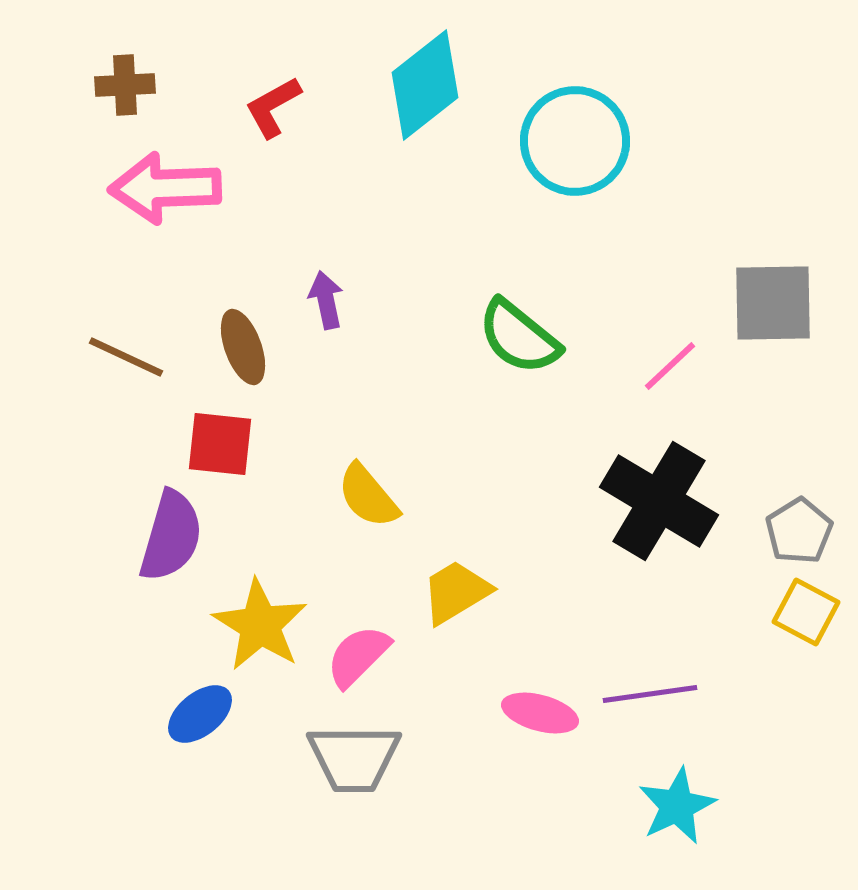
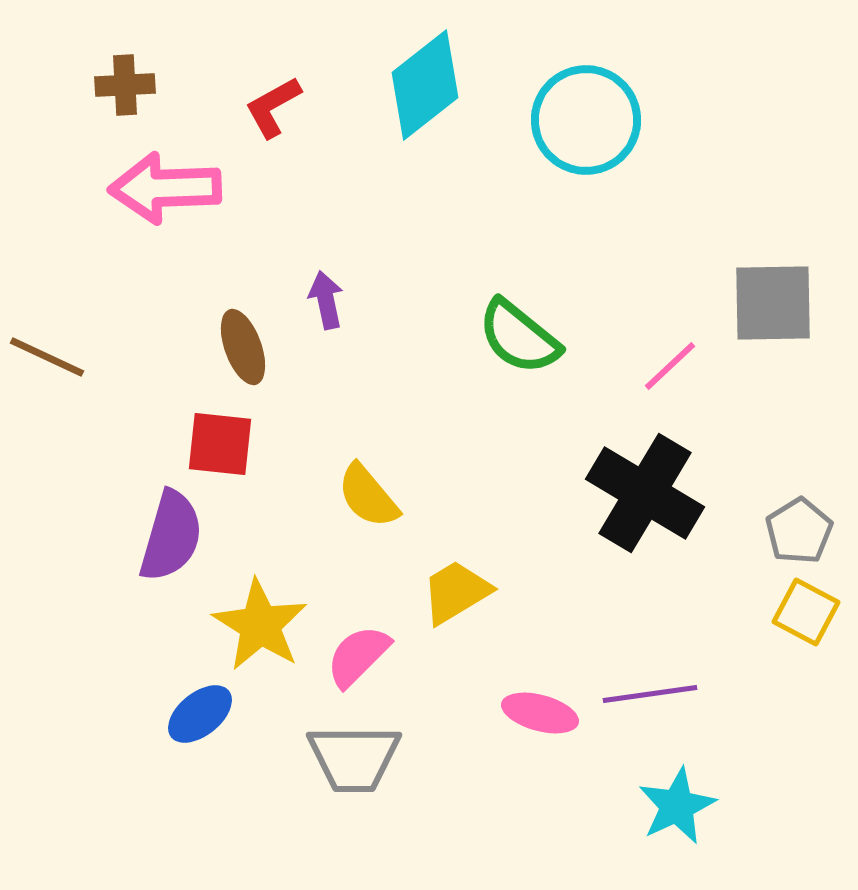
cyan circle: moved 11 px right, 21 px up
brown line: moved 79 px left
black cross: moved 14 px left, 8 px up
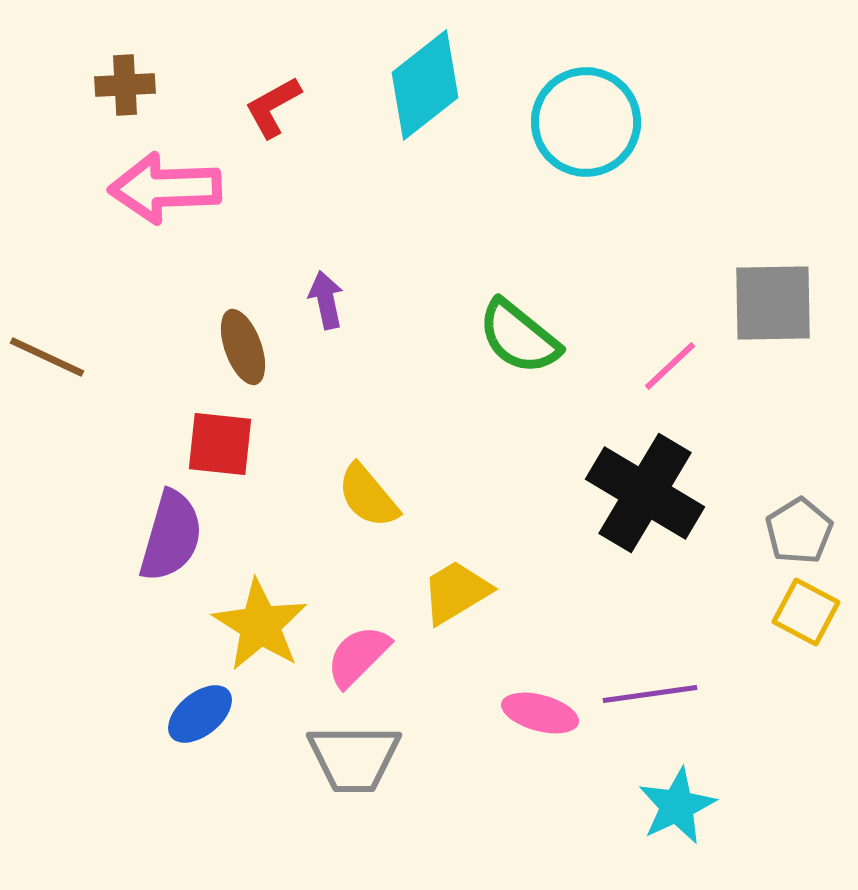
cyan circle: moved 2 px down
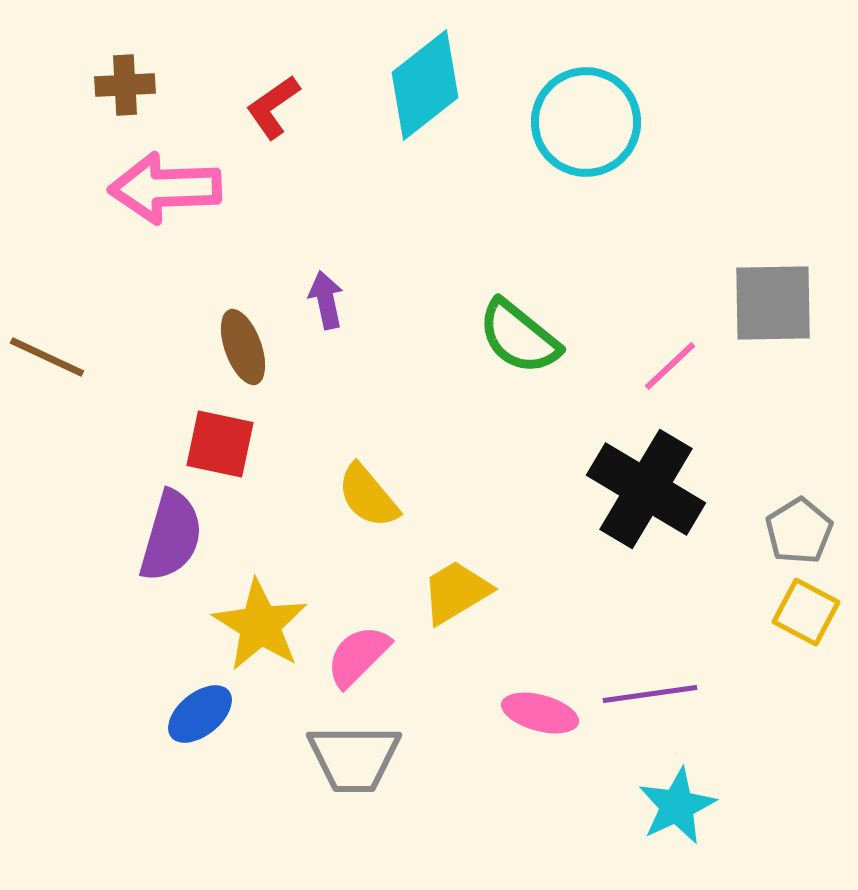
red L-shape: rotated 6 degrees counterclockwise
red square: rotated 6 degrees clockwise
black cross: moved 1 px right, 4 px up
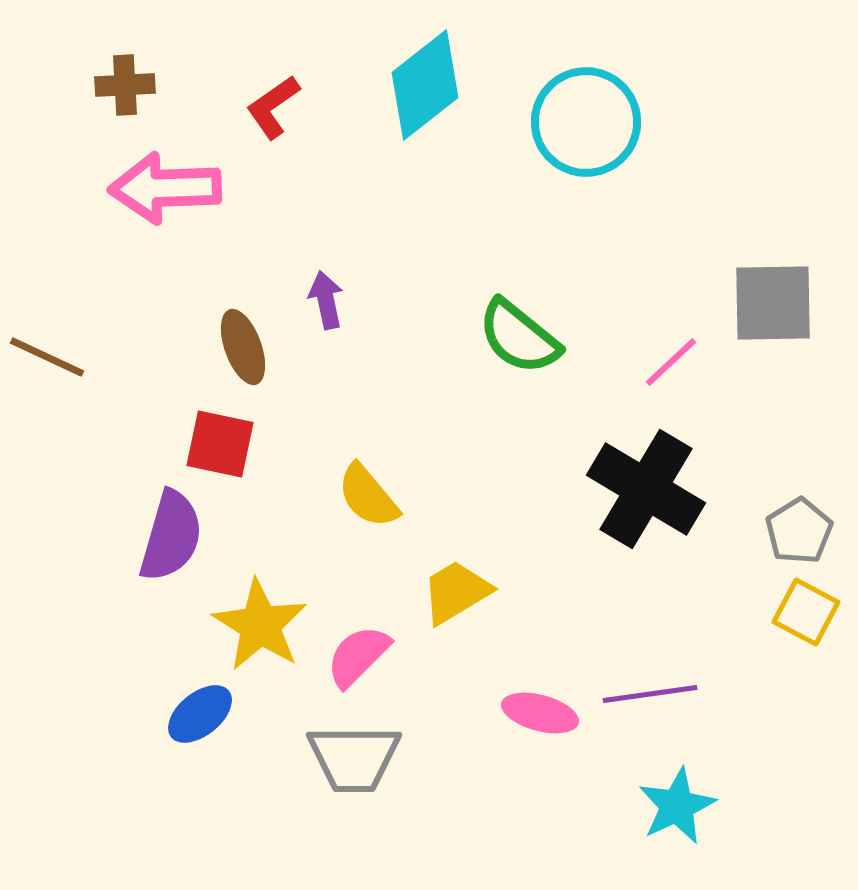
pink line: moved 1 px right, 4 px up
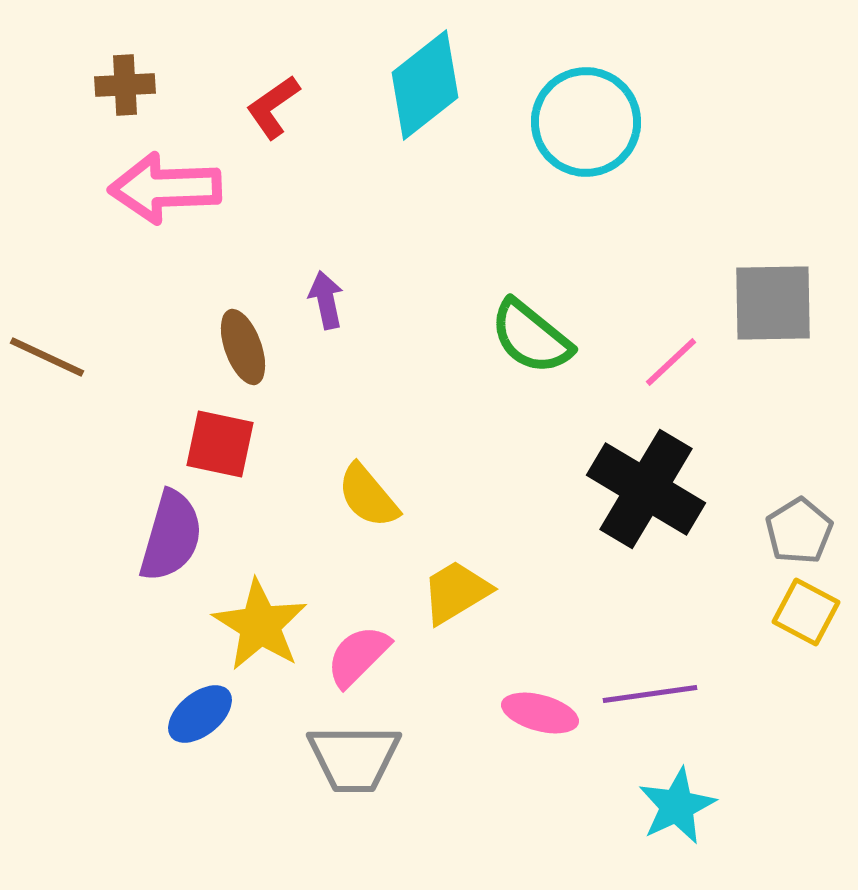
green semicircle: moved 12 px right
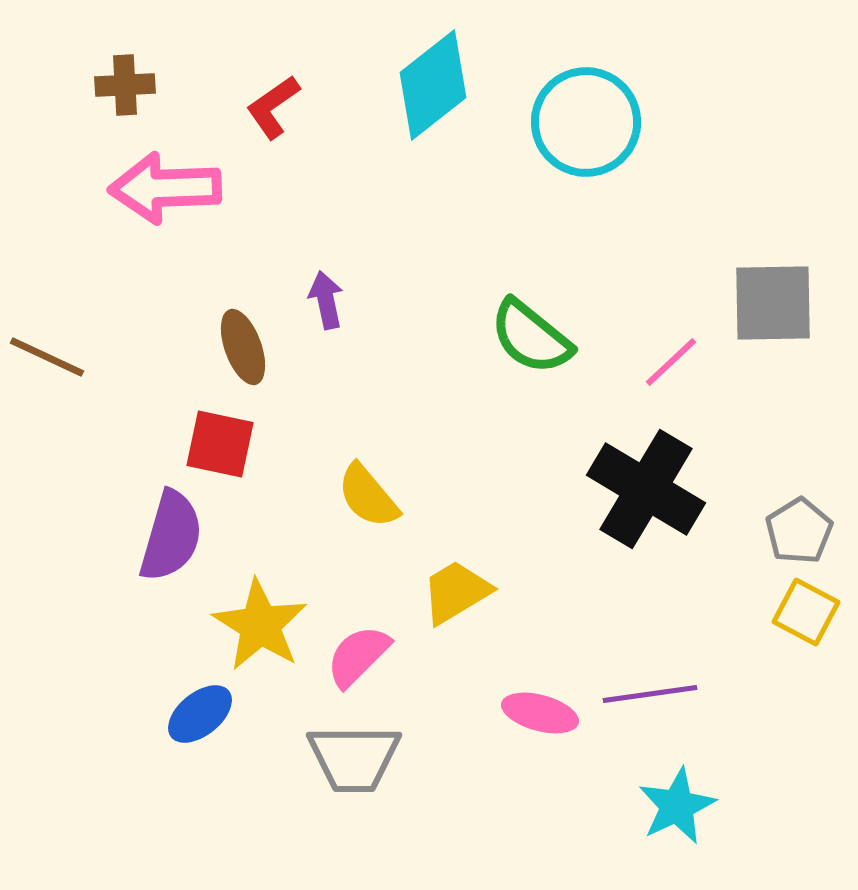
cyan diamond: moved 8 px right
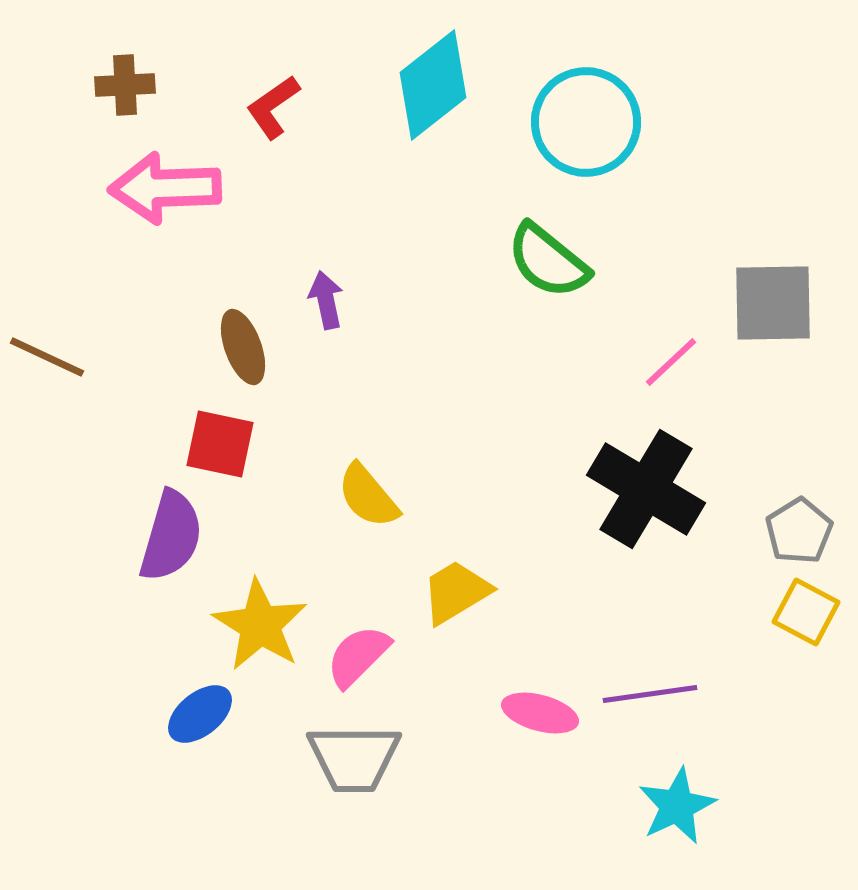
green semicircle: moved 17 px right, 76 px up
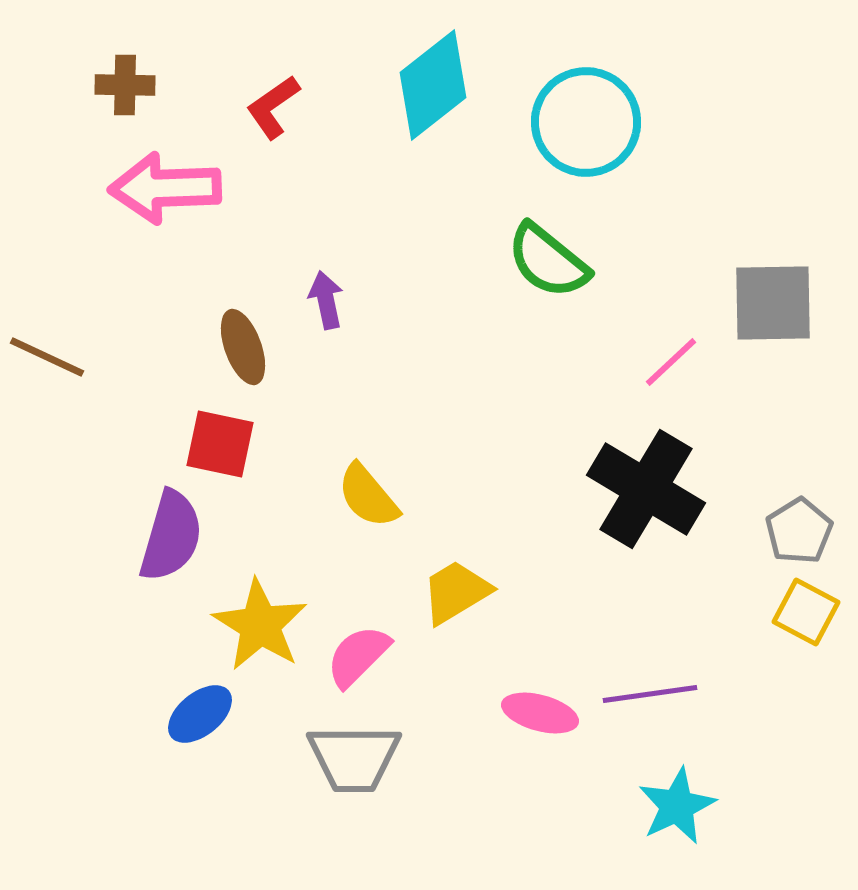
brown cross: rotated 4 degrees clockwise
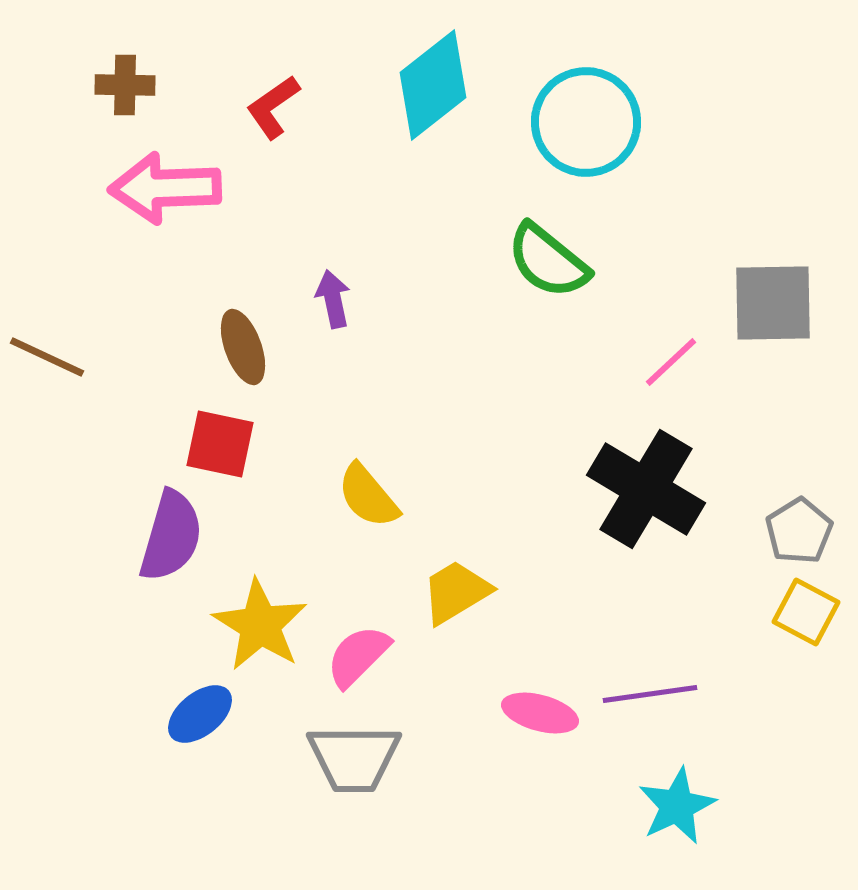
purple arrow: moved 7 px right, 1 px up
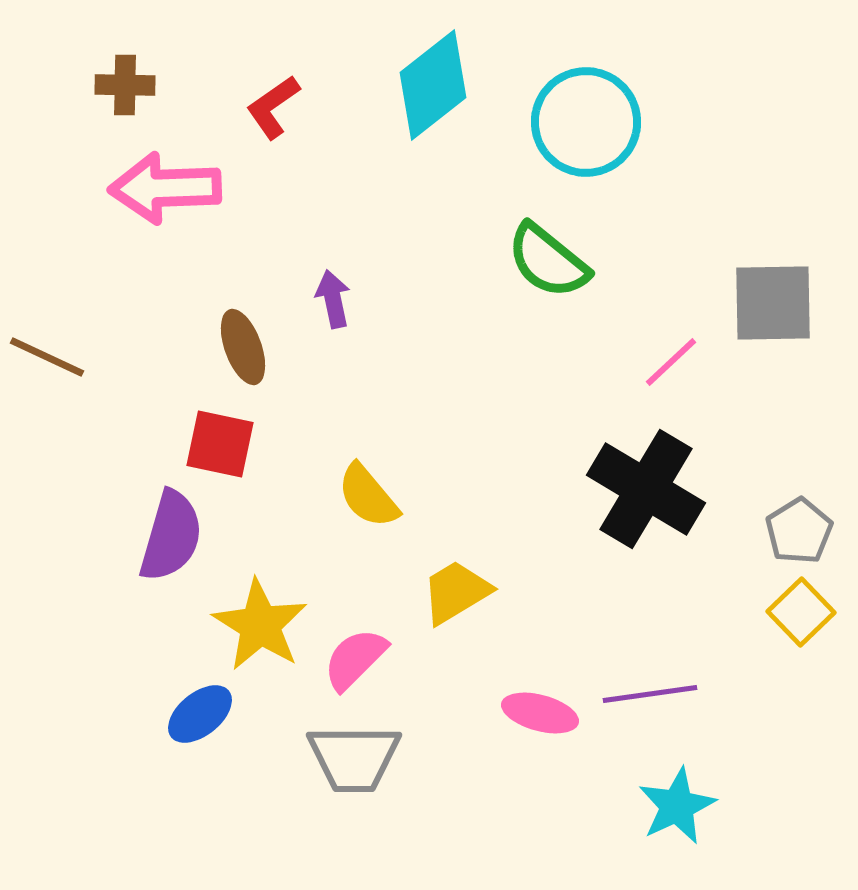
yellow square: moved 5 px left; rotated 18 degrees clockwise
pink semicircle: moved 3 px left, 3 px down
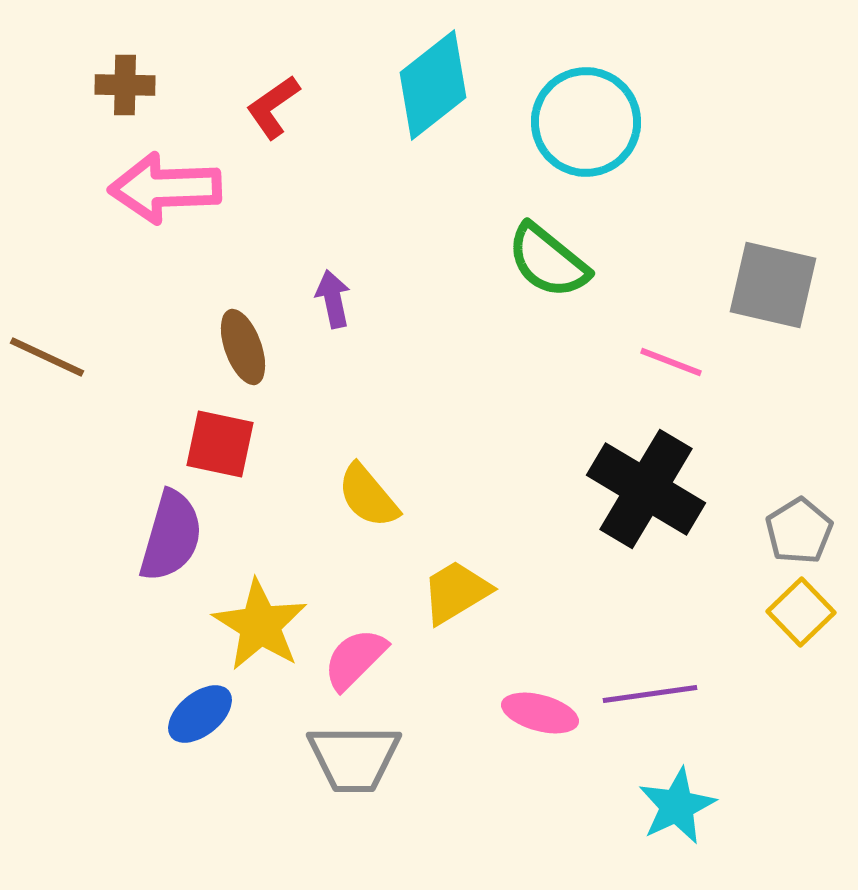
gray square: moved 18 px up; rotated 14 degrees clockwise
pink line: rotated 64 degrees clockwise
